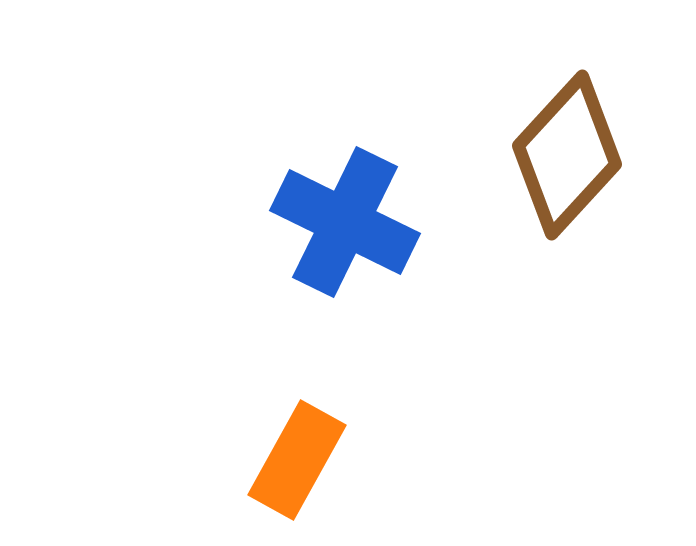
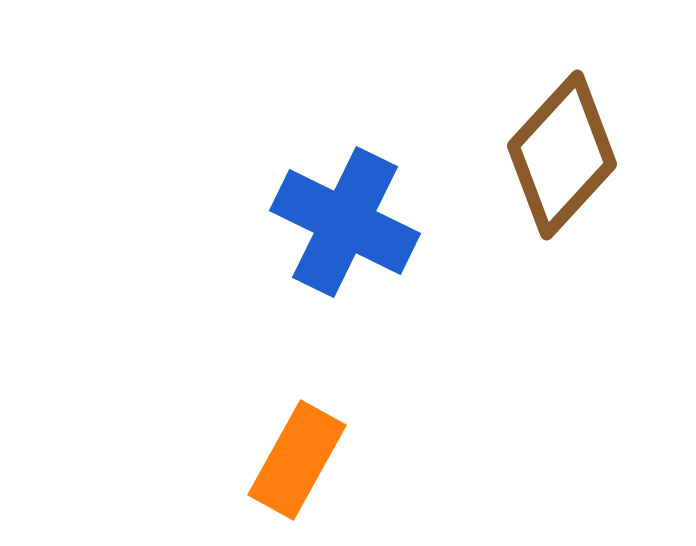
brown diamond: moved 5 px left
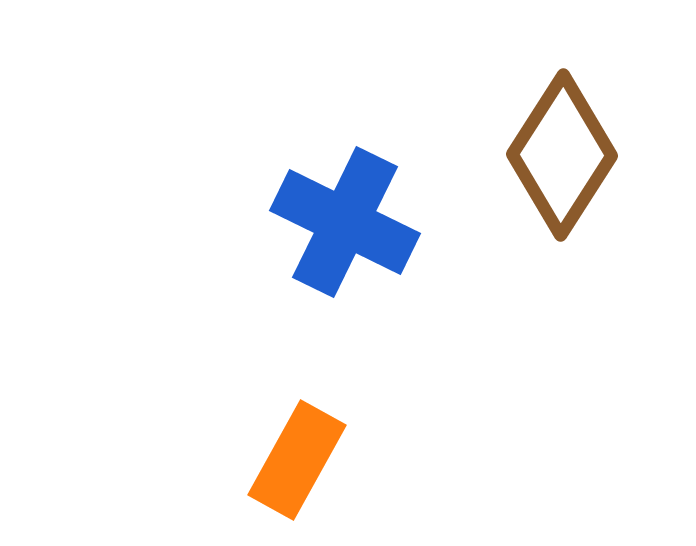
brown diamond: rotated 10 degrees counterclockwise
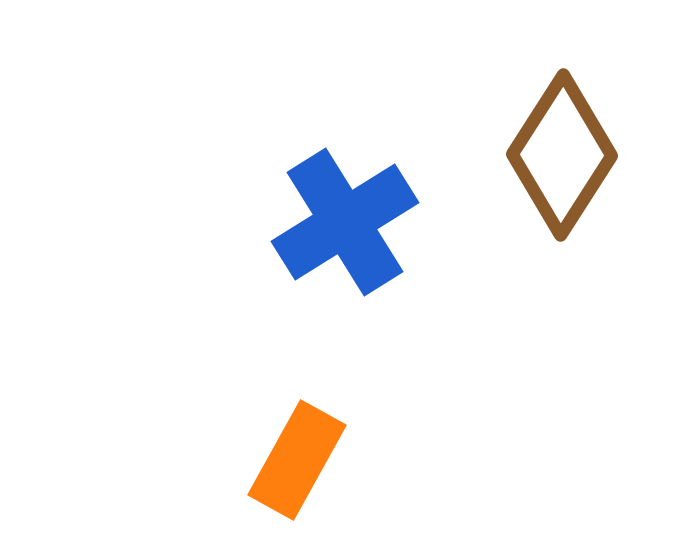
blue cross: rotated 32 degrees clockwise
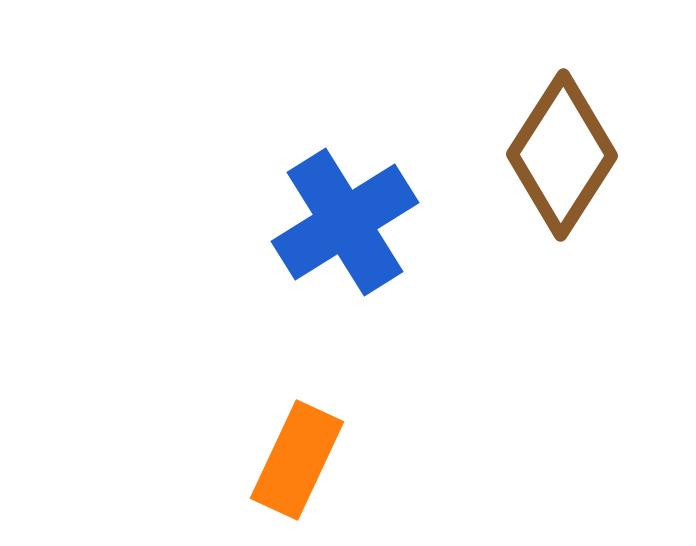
orange rectangle: rotated 4 degrees counterclockwise
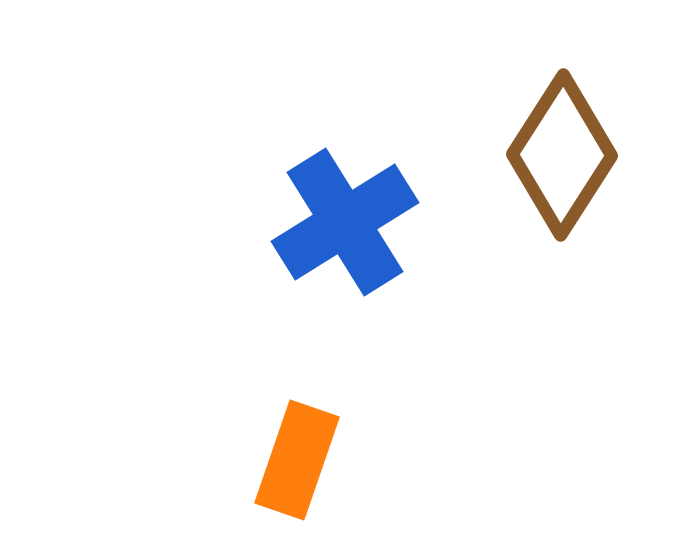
orange rectangle: rotated 6 degrees counterclockwise
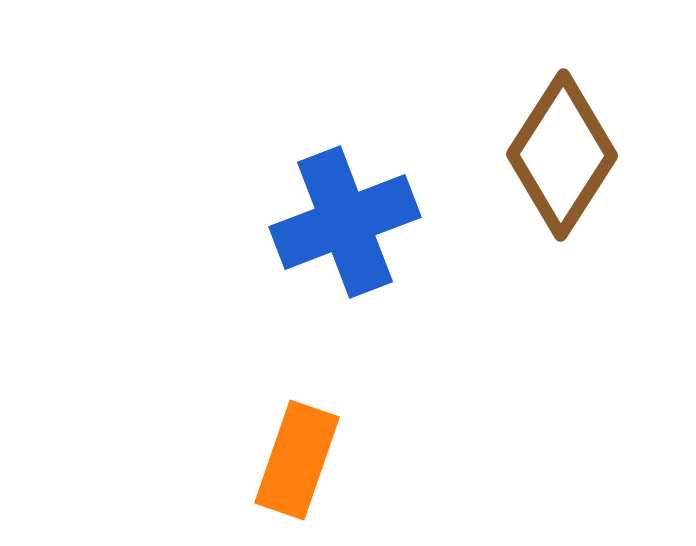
blue cross: rotated 11 degrees clockwise
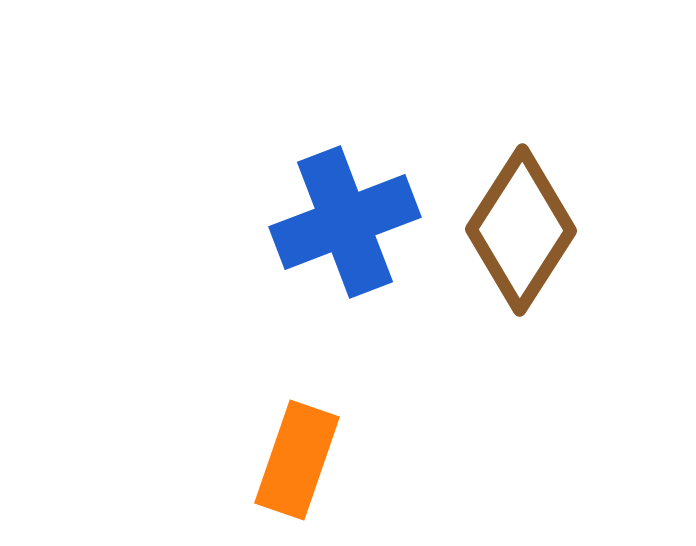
brown diamond: moved 41 px left, 75 px down
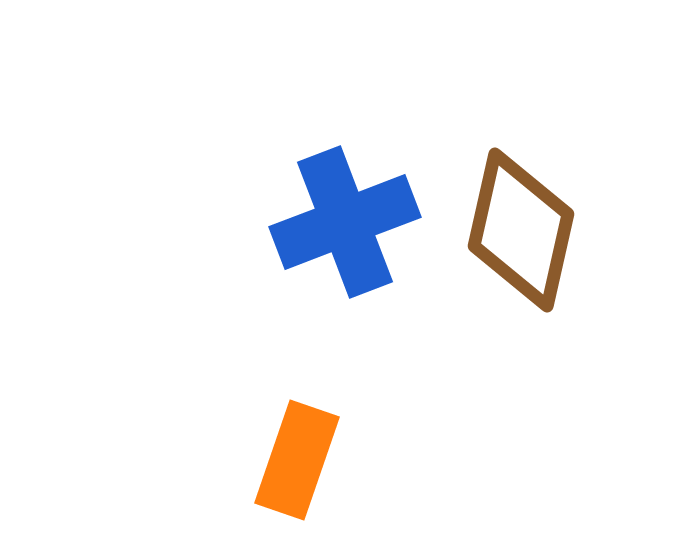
brown diamond: rotated 20 degrees counterclockwise
